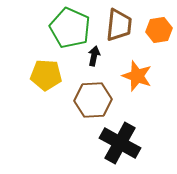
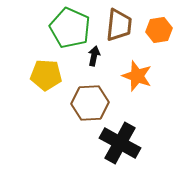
brown hexagon: moved 3 px left, 3 px down
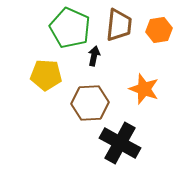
orange star: moved 7 px right, 13 px down
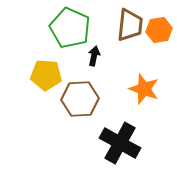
brown trapezoid: moved 11 px right
brown hexagon: moved 10 px left, 4 px up
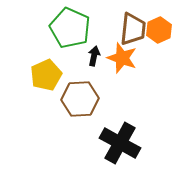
brown trapezoid: moved 3 px right, 4 px down
orange hexagon: rotated 15 degrees counterclockwise
yellow pentagon: rotated 28 degrees counterclockwise
orange star: moved 22 px left, 31 px up
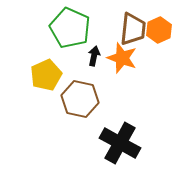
brown hexagon: rotated 15 degrees clockwise
